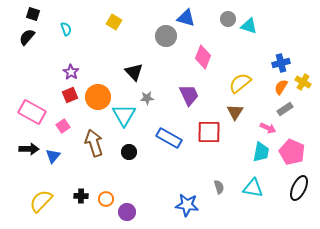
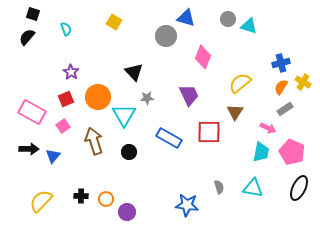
red square at (70, 95): moved 4 px left, 4 px down
brown arrow at (94, 143): moved 2 px up
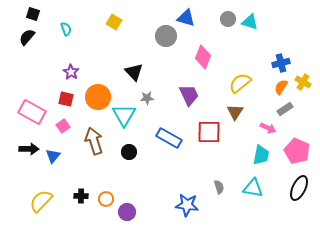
cyan triangle at (249, 26): moved 1 px right, 4 px up
red square at (66, 99): rotated 35 degrees clockwise
cyan trapezoid at (261, 152): moved 3 px down
pink pentagon at (292, 152): moved 5 px right, 1 px up
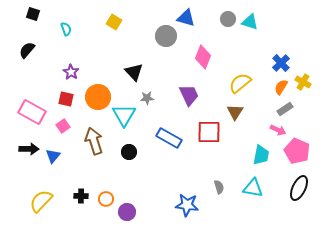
black semicircle at (27, 37): moved 13 px down
blue cross at (281, 63): rotated 30 degrees counterclockwise
pink arrow at (268, 128): moved 10 px right, 2 px down
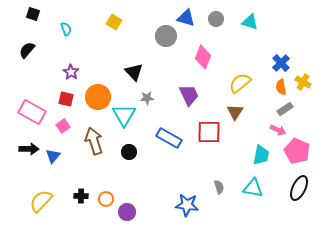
gray circle at (228, 19): moved 12 px left
orange semicircle at (281, 87): rotated 42 degrees counterclockwise
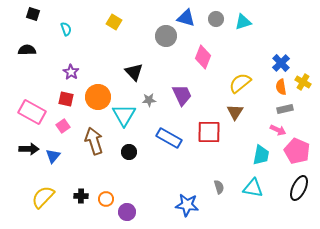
cyan triangle at (250, 22): moved 7 px left; rotated 36 degrees counterclockwise
black semicircle at (27, 50): rotated 48 degrees clockwise
purple trapezoid at (189, 95): moved 7 px left
gray star at (147, 98): moved 2 px right, 2 px down
gray rectangle at (285, 109): rotated 21 degrees clockwise
yellow semicircle at (41, 201): moved 2 px right, 4 px up
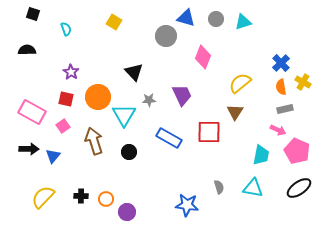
black ellipse at (299, 188): rotated 30 degrees clockwise
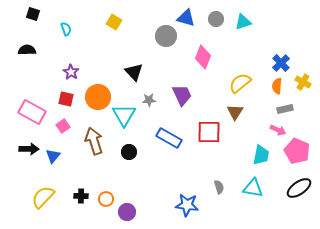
orange semicircle at (281, 87): moved 4 px left, 1 px up; rotated 14 degrees clockwise
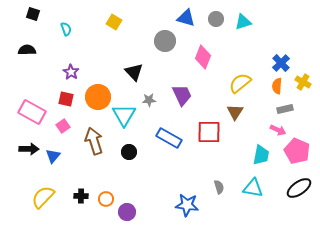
gray circle at (166, 36): moved 1 px left, 5 px down
